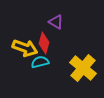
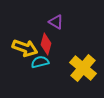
red diamond: moved 2 px right, 1 px down
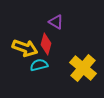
cyan semicircle: moved 1 px left, 3 px down
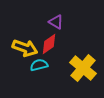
red diamond: moved 3 px right; rotated 40 degrees clockwise
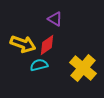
purple triangle: moved 1 px left, 3 px up
red diamond: moved 2 px left, 1 px down
yellow arrow: moved 2 px left, 4 px up
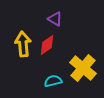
yellow arrow: rotated 115 degrees counterclockwise
cyan semicircle: moved 14 px right, 16 px down
